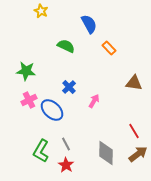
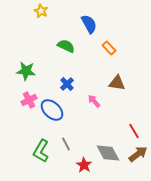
brown triangle: moved 17 px left
blue cross: moved 2 px left, 3 px up
pink arrow: rotated 72 degrees counterclockwise
gray diamond: moved 2 px right; rotated 30 degrees counterclockwise
red star: moved 18 px right
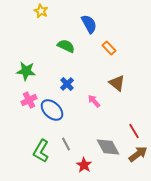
brown triangle: rotated 30 degrees clockwise
gray diamond: moved 6 px up
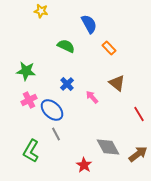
yellow star: rotated 16 degrees counterclockwise
pink arrow: moved 2 px left, 4 px up
red line: moved 5 px right, 17 px up
gray line: moved 10 px left, 10 px up
green L-shape: moved 10 px left
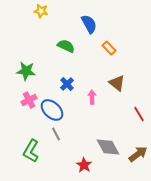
pink arrow: rotated 40 degrees clockwise
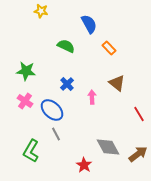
pink cross: moved 4 px left, 1 px down; rotated 28 degrees counterclockwise
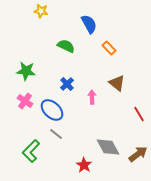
gray line: rotated 24 degrees counterclockwise
green L-shape: rotated 15 degrees clockwise
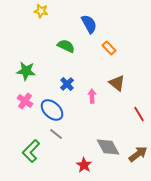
pink arrow: moved 1 px up
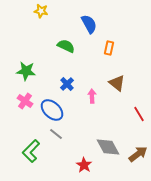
orange rectangle: rotated 56 degrees clockwise
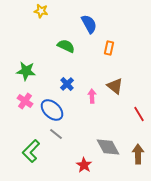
brown triangle: moved 2 px left, 3 px down
brown arrow: rotated 54 degrees counterclockwise
